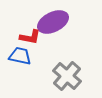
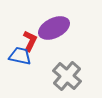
purple ellipse: moved 1 px right, 6 px down
red L-shape: moved 4 px down; rotated 75 degrees counterclockwise
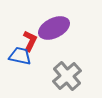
gray cross: rotated 8 degrees clockwise
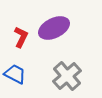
red L-shape: moved 9 px left, 4 px up
blue trapezoid: moved 5 px left, 18 px down; rotated 15 degrees clockwise
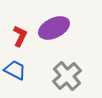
red L-shape: moved 1 px left, 1 px up
blue trapezoid: moved 4 px up
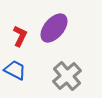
purple ellipse: rotated 24 degrees counterclockwise
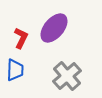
red L-shape: moved 1 px right, 2 px down
blue trapezoid: rotated 65 degrees clockwise
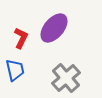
blue trapezoid: rotated 15 degrees counterclockwise
gray cross: moved 1 px left, 2 px down
